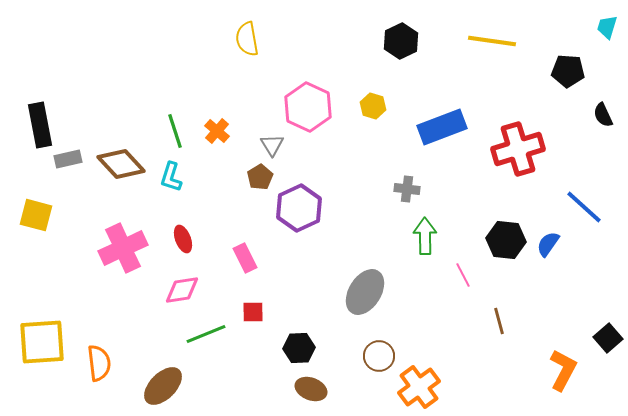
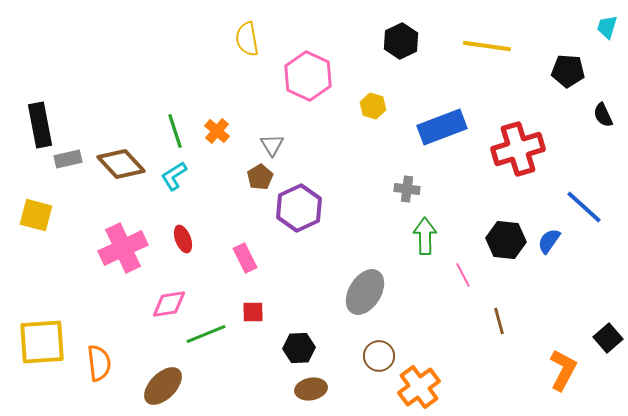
yellow line at (492, 41): moved 5 px left, 5 px down
pink hexagon at (308, 107): moved 31 px up
cyan L-shape at (171, 177): moved 3 px right, 1 px up; rotated 40 degrees clockwise
blue semicircle at (548, 244): moved 1 px right, 3 px up
pink diamond at (182, 290): moved 13 px left, 14 px down
brown ellipse at (311, 389): rotated 32 degrees counterclockwise
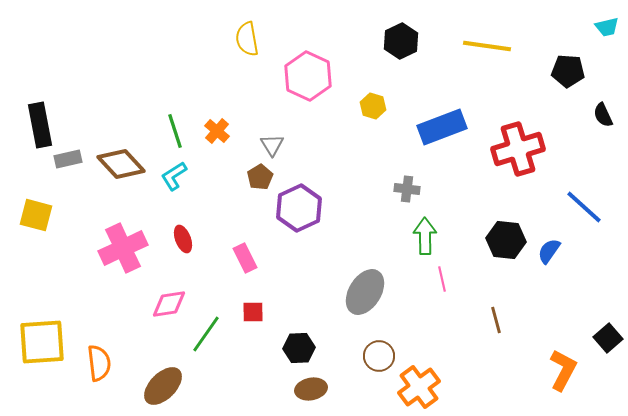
cyan trapezoid at (607, 27): rotated 120 degrees counterclockwise
blue semicircle at (549, 241): moved 10 px down
pink line at (463, 275): moved 21 px left, 4 px down; rotated 15 degrees clockwise
brown line at (499, 321): moved 3 px left, 1 px up
green line at (206, 334): rotated 33 degrees counterclockwise
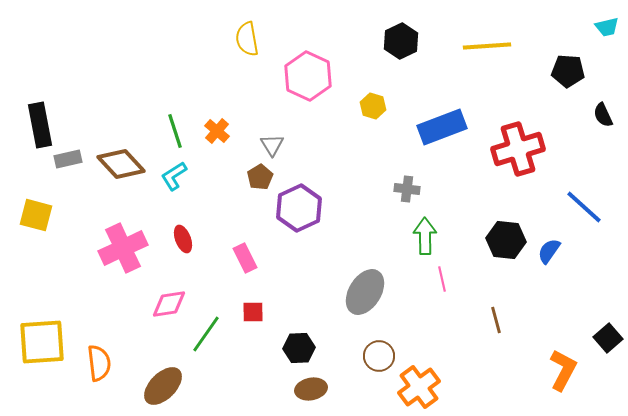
yellow line at (487, 46): rotated 12 degrees counterclockwise
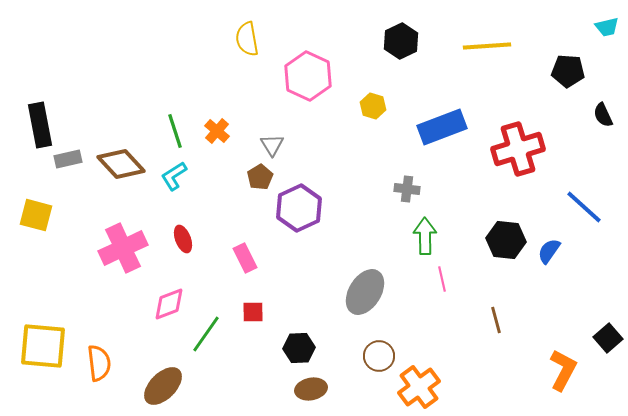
pink diamond at (169, 304): rotated 12 degrees counterclockwise
yellow square at (42, 342): moved 1 px right, 4 px down; rotated 9 degrees clockwise
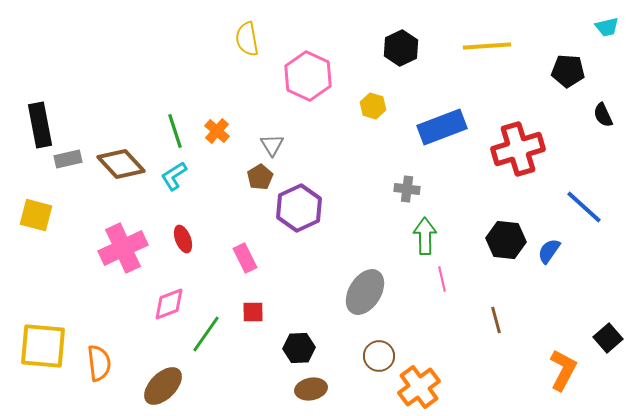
black hexagon at (401, 41): moved 7 px down
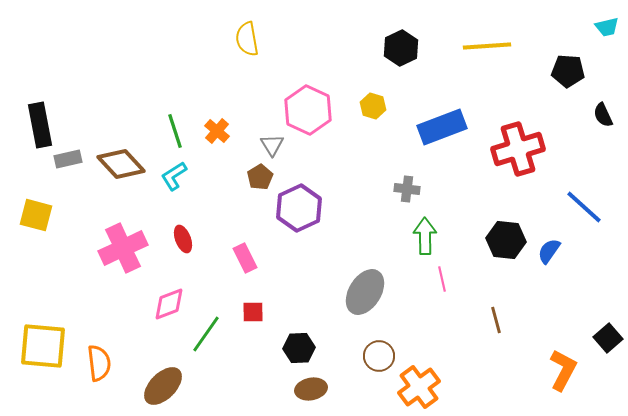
pink hexagon at (308, 76): moved 34 px down
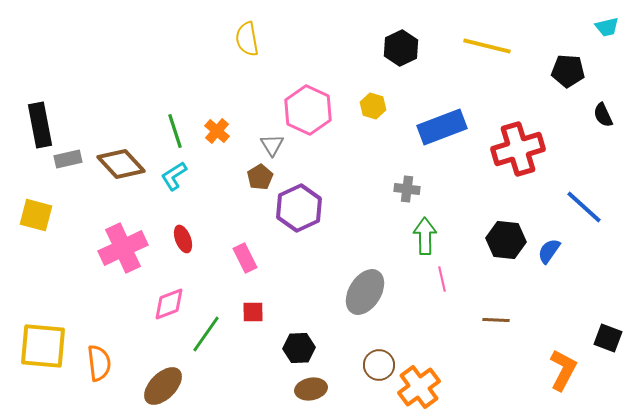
yellow line at (487, 46): rotated 18 degrees clockwise
brown line at (496, 320): rotated 72 degrees counterclockwise
black square at (608, 338): rotated 28 degrees counterclockwise
brown circle at (379, 356): moved 9 px down
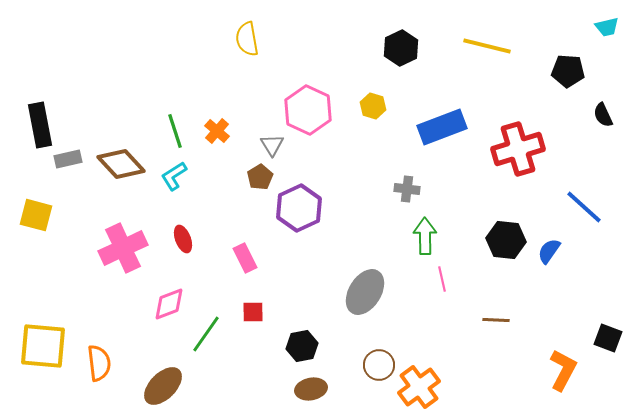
black hexagon at (299, 348): moved 3 px right, 2 px up; rotated 8 degrees counterclockwise
